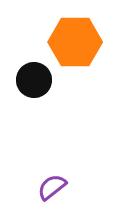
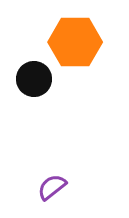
black circle: moved 1 px up
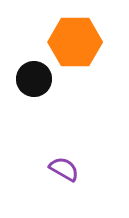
purple semicircle: moved 12 px right, 18 px up; rotated 68 degrees clockwise
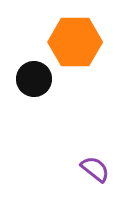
purple semicircle: moved 31 px right; rotated 8 degrees clockwise
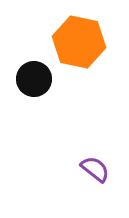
orange hexagon: moved 4 px right; rotated 12 degrees clockwise
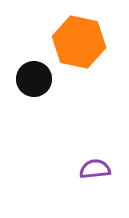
purple semicircle: rotated 44 degrees counterclockwise
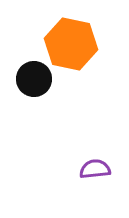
orange hexagon: moved 8 px left, 2 px down
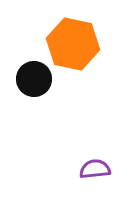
orange hexagon: moved 2 px right
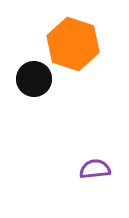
orange hexagon: rotated 6 degrees clockwise
